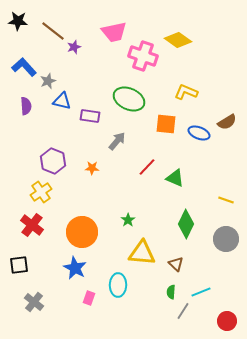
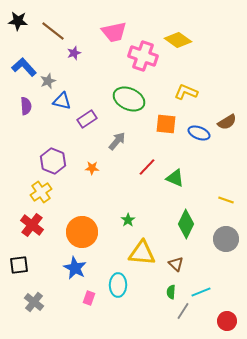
purple star: moved 6 px down
purple rectangle: moved 3 px left, 3 px down; rotated 42 degrees counterclockwise
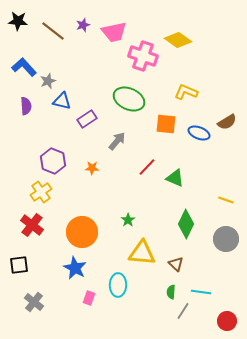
purple star: moved 9 px right, 28 px up
cyan line: rotated 30 degrees clockwise
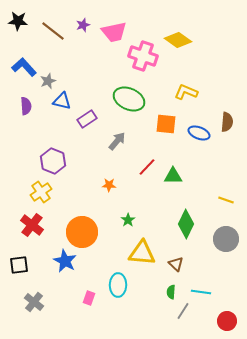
brown semicircle: rotated 54 degrees counterclockwise
orange star: moved 17 px right, 17 px down
green triangle: moved 2 px left, 2 px up; rotated 24 degrees counterclockwise
blue star: moved 10 px left, 7 px up
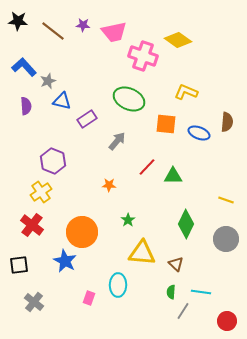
purple star: rotated 24 degrees clockwise
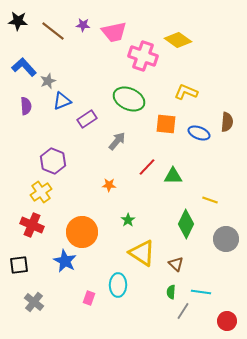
blue triangle: rotated 36 degrees counterclockwise
yellow line: moved 16 px left
red cross: rotated 15 degrees counterclockwise
yellow triangle: rotated 28 degrees clockwise
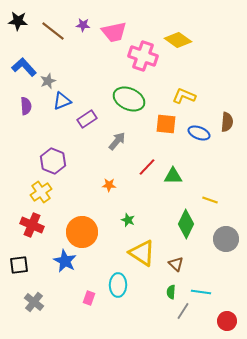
yellow L-shape: moved 2 px left, 4 px down
green star: rotated 16 degrees counterclockwise
